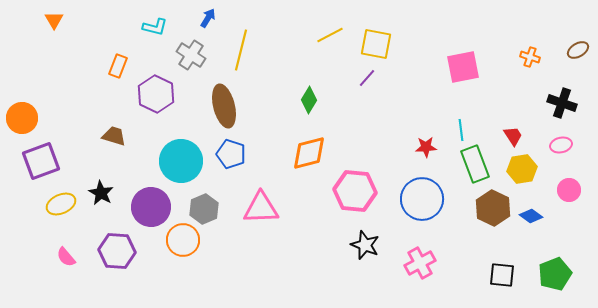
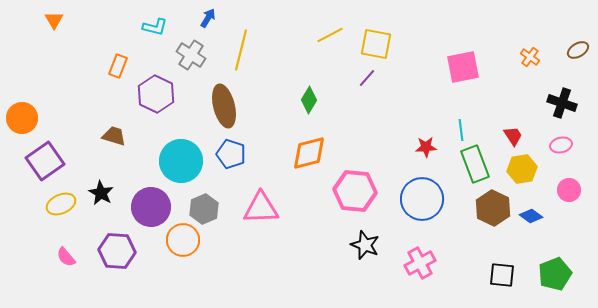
orange cross at (530, 57): rotated 18 degrees clockwise
purple square at (41, 161): moved 4 px right; rotated 15 degrees counterclockwise
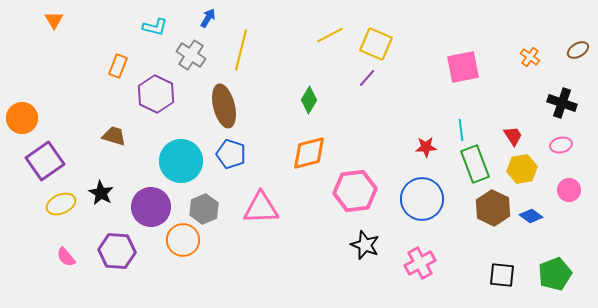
yellow square at (376, 44): rotated 12 degrees clockwise
pink hexagon at (355, 191): rotated 12 degrees counterclockwise
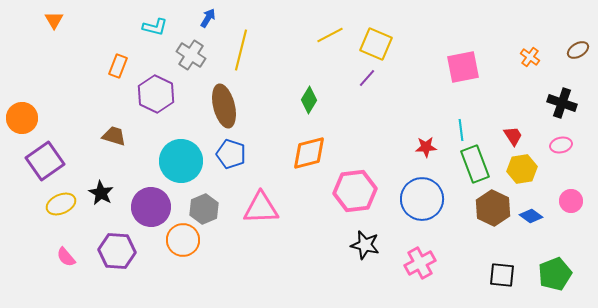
pink circle at (569, 190): moved 2 px right, 11 px down
black star at (365, 245): rotated 8 degrees counterclockwise
